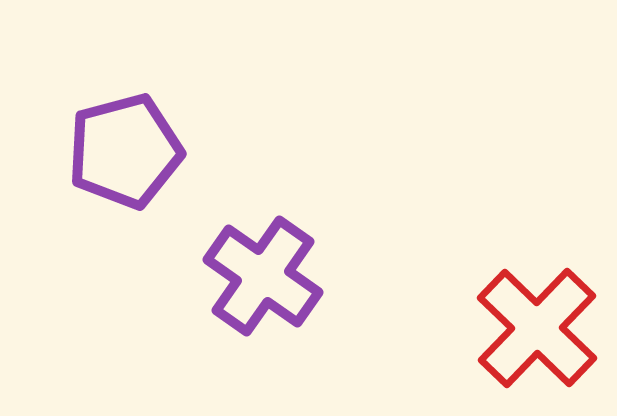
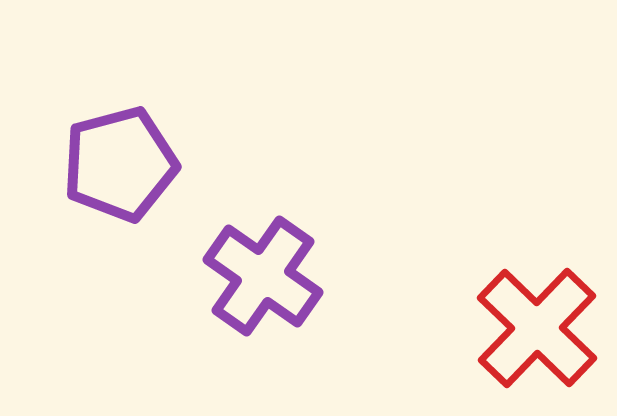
purple pentagon: moved 5 px left, 13 px down
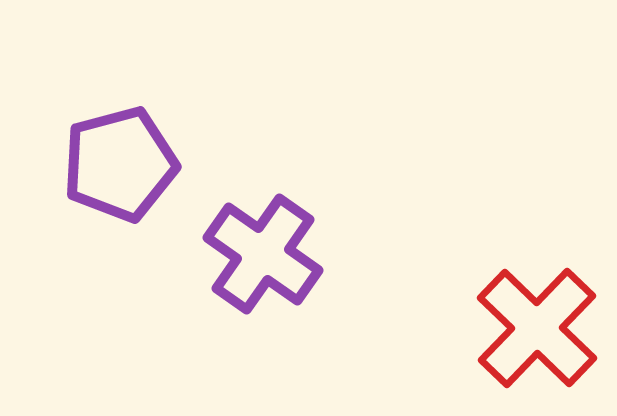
purple cross: moved 22 px up
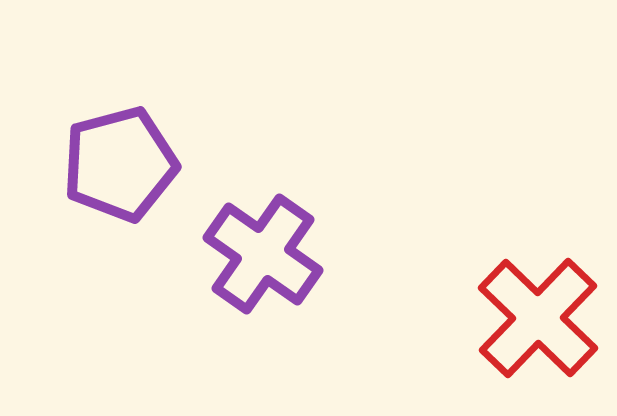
red cross: moved 1 px right, 10 px up
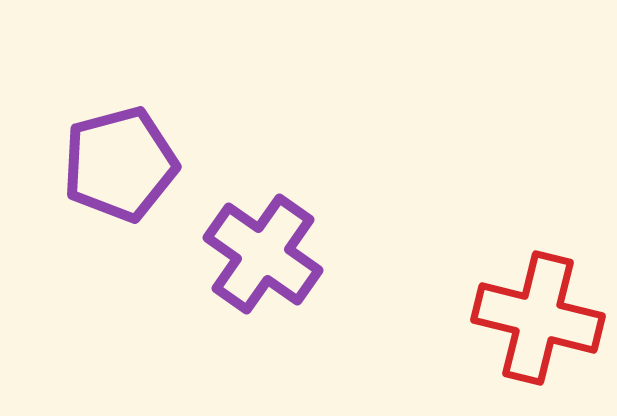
red cross: rotated 30 degrees counterclockwise
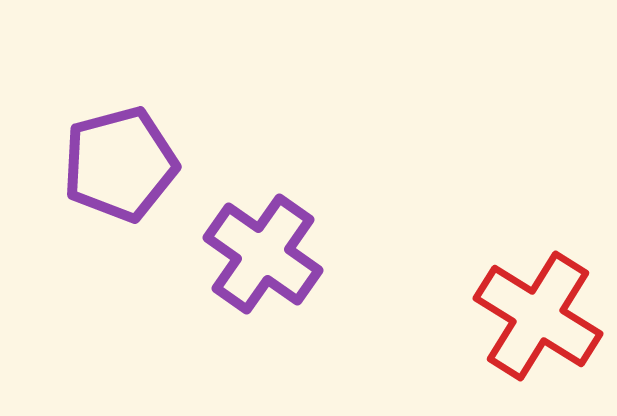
red cross: moved 2 px up; rotated 18 degrees clockwise
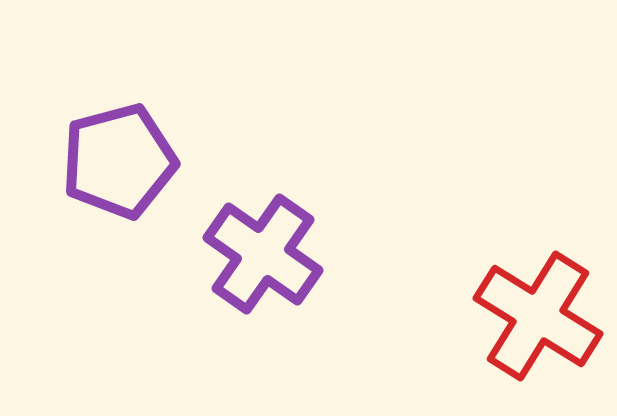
purple pentagon: moved 1 px left, 3 px up
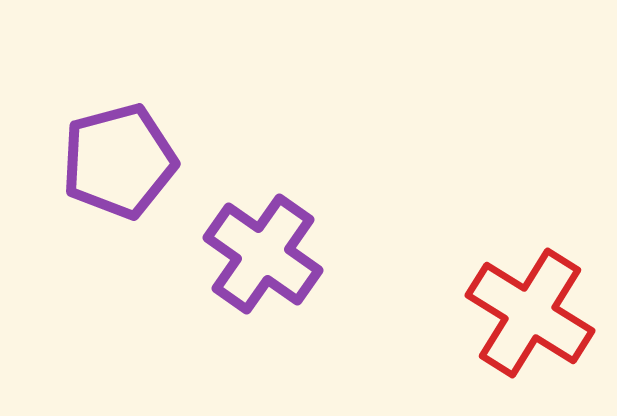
red cross: moved 8 px left, 3 px up
